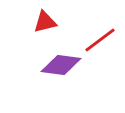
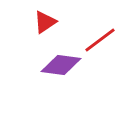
red triangle: rotated 20 degrees counterclockwise
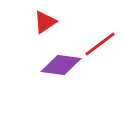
red line: moved 4 px down
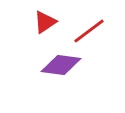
red line: moved 11 px left, 13 px up
